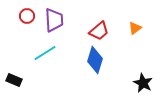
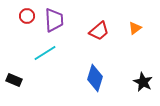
blue diamond: moved 18 px down
black star: moved 1 px up
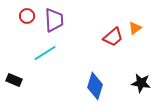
red trapezoid: moved 14 px right, 6 px down
blue diamond: moved 8 px down
black star: moved 2 px left, 1 px down; rotated 18 degrees counterclockwise
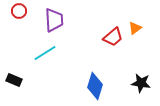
red circle: moved 8 px left, 5 px up
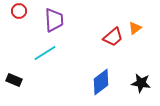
blue diamond: moved 6 px right, 4 px up; rotated 36 degrees clockwise
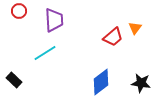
orange triangle: rotated 16 degrees counterclockwise
black rectangle: rotated 21 degrees clockwise
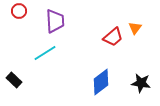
purple trapezoid: moved 1 px right, 1 px down
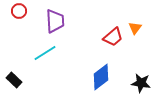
blue diamond: moved 5 px up
